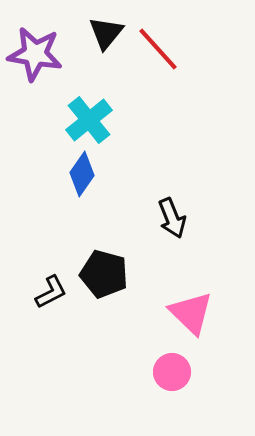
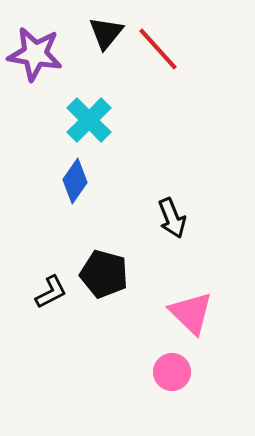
cyan cross: rotated 6 degrees counterclockwise
blue diamond: moved 7 px left, 7 px down
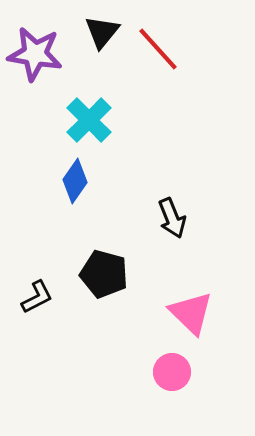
black triangle: moved 4 px left, 1 px up
black L-shape: moved 14 px left, 5 px down
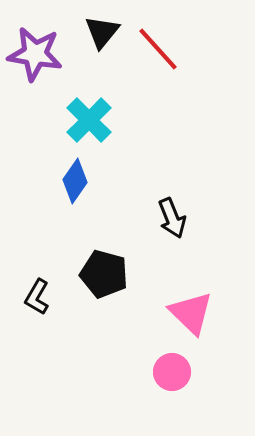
black L-shape: rotated 147 degrees clockwise
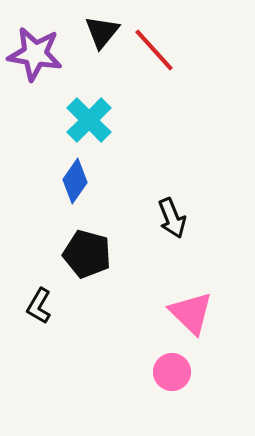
red line: moved 4 px left, 1 px down
black pentagon: moved 17 px left, 20 px up
black L-shape: moved 2 px right, 9 px down
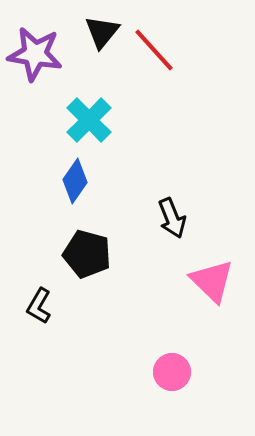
pink triangle: moved 21 px right, 32 px up
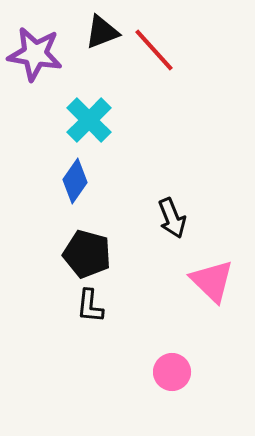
black triangle: rotated 30 degrees clockwise
black L-shape: moved 51 px right; rotated 24 degrees counterclockwise
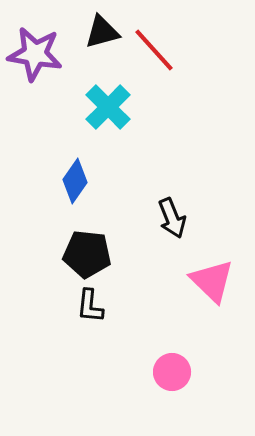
black triangle: rotated 6 degrees clockwise
cyan cross: moved 19 px right, 13 px up
black pentagon: rotated 9 degrees counterclockwise
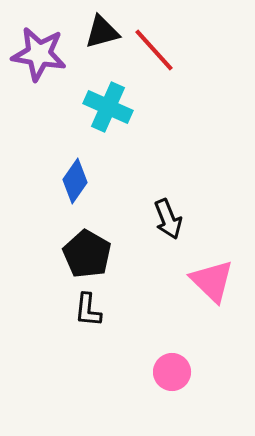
purple star: moved 4 px right
cyan cross: rotated 21 degrees counterclockwise
black arrow: moved 4 px left, 1 px down
black pentagon: rotated 24 degrees clockwise
black L-shape: moved 2 px left, 4 px down
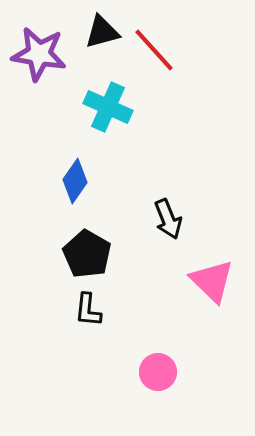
pink circle: moved 14 px left
